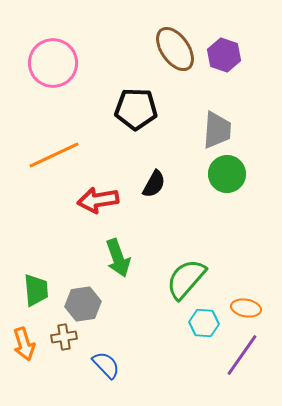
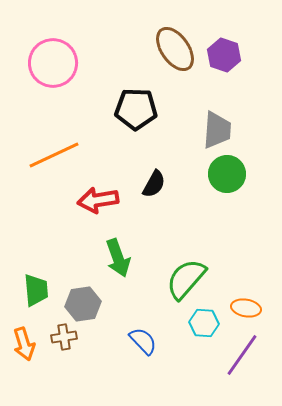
blue semicircle: moved 37 px right, 24 px up
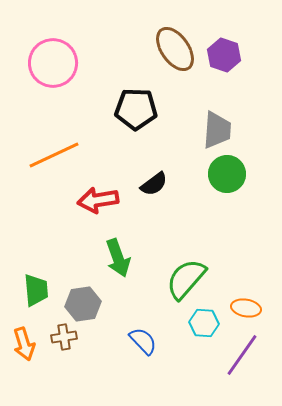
black semicircle: rotated 24 degrees clockwise
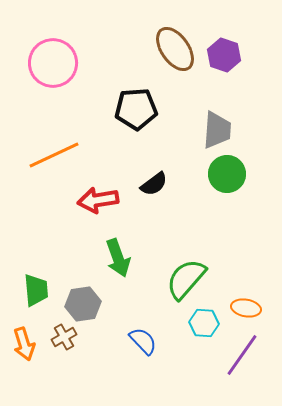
black pentagon: rotated 6 degrees counterclockwise
brown cross: rotated 20 degrees counterclockwise
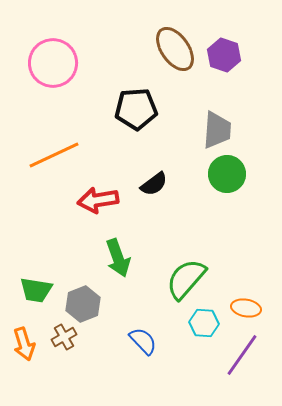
green trapezoid: rotated 104 degrees clockwise
gray hexagon: rotated 12 degrees counterclockwise
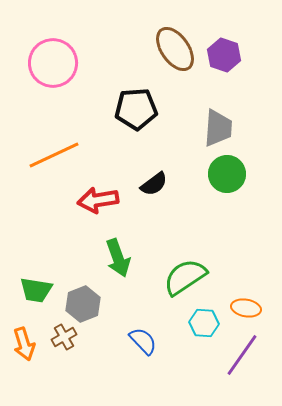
gray trapezoid: moved 1 px right, 2 px up
green semicircle: moved 1 px left, 2 px up; rotated 15 degrees clockwise
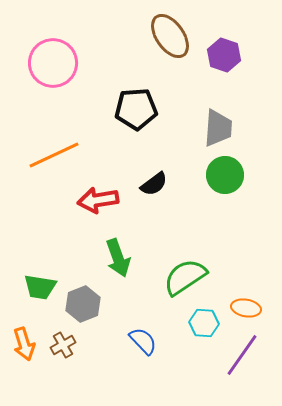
brown ellipse: moved 5 px left, 13 px up
green circle: moved 2 px left, 1 px down
green trapezoid: moved 4 px right, 3 px up
brown cross: moved 1 px left, 8 px down
